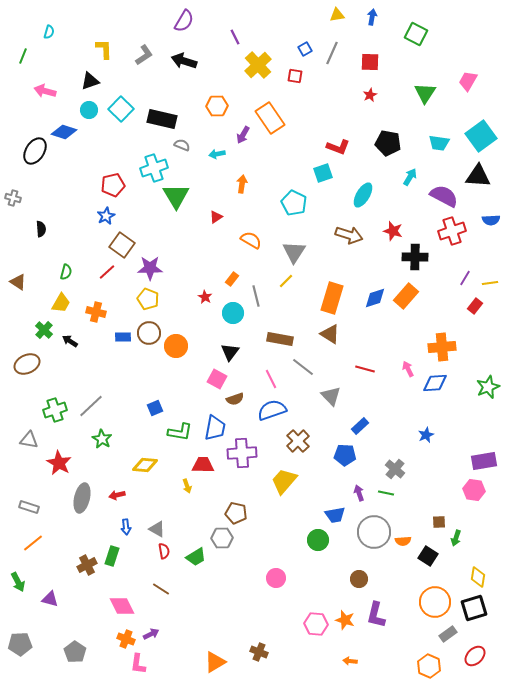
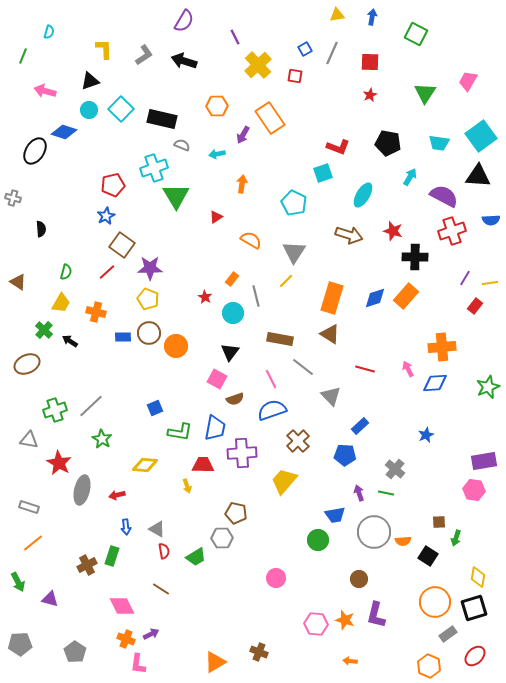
gray ellipse at (82, 498): moved 8 px up
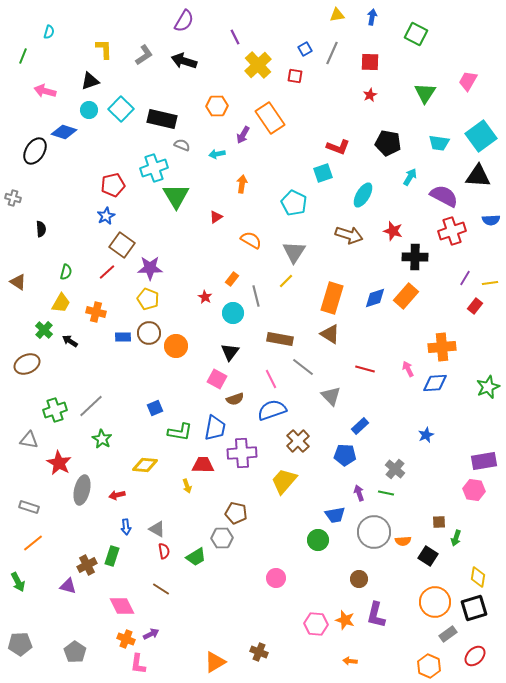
purple triangle at (50, 599): moved 18 px right, 13 px up
